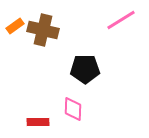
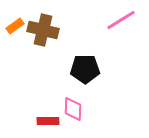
red rectangle: moved 10 px right, 1 px up
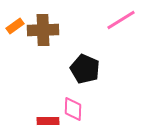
brown cross: rotated 16 degrees counterclockwise
black pentagon: rotated 24 degrees clockwise
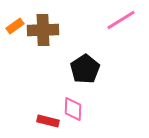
black pentagon: rotated 16 degrees clockwise
red rectangle: rotated 15 degrees clockwise
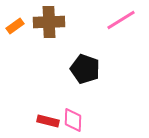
brown cross: moved 6 px right, 8 px up
black pentagon: rotated 20 degrees counterclockwise
pink diamond: moved 11 px down
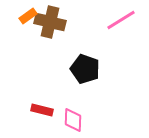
brown cross: moved 1 px right; rotated 16 degrees clockwise
orange rectangle: moved 13 px right, 10 px up
red rectangle: moved 6 px left, 11 px up
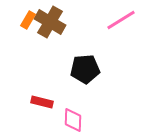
orange rectangle: moved 4 px down; rotated 24 degrees counterclockwise
brown cross: rotated 16 degrees clockwise
black pentagon: rotated 24 degrees counterclockwise
red rectangle: moved 8 px up
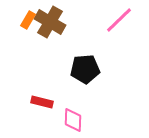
pink line: moved 2 px left; rotated 12 degrees counterclockwise
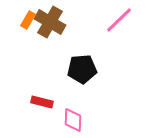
black pentagon: moved 3 px left
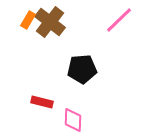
brown cross: rotated 8 degrees clockwise
